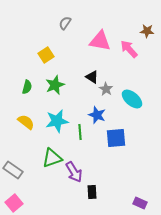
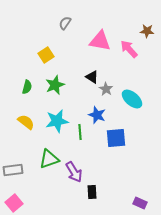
green triangle: moved 3 px left, 1 px down
gray rectangle: rotated 42 degrees counterclockwise
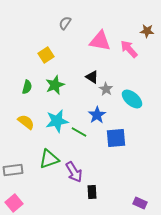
blue star: rotated 18 degrees clockwise
green line: moved 1 px left; rotated 56 degrees counterclockwise
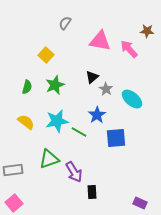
yellow square: rotated 14 degrees counterclockwise
black triangle: rotated 48 degrees clockwise
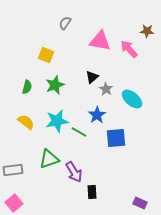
yellow square: rotated 21 degrees counterclockwise
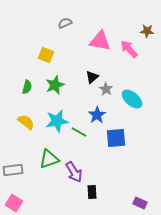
gray semicircle: rotated 32 degrees clockwise
pink square: rotated 18 degrees counterclockwise
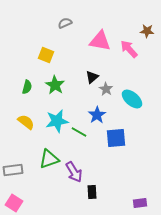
green star: rotated 18 degrees counterclockwise
purple rectangle: rotated 32 degrees counterclockwise
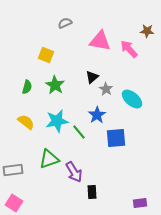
green line: rotated 21 degrees clockwise
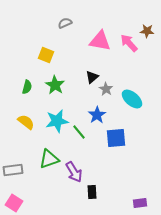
pink arrow: moved 6 px up
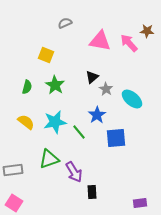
cyan star: moved 2 px left, 1 px down
